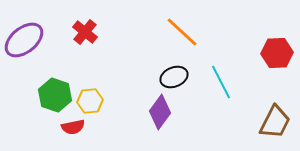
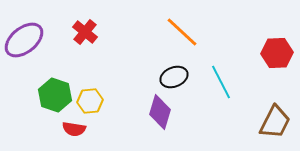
purple diamond: rotated 20 degrees counterclockwise
red semicircle: moved 1 px right, 2 px down; rotated 20 degrees clockwise
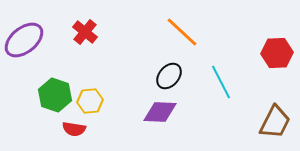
black ellipse: moved 5 px left, 1 px up; rotated 28 degrees counterclockwise
purple diamond: rotated 76 degrees clockwise
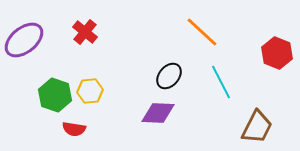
orange line: moved 20 px right
red hexagon: rotated 24 degrees clockwise
yellow hexagon: moved 10 px up
purple diamond: moved 2 px left, 1 px down
brown trapezoid: moved 18 px left, 5 px down
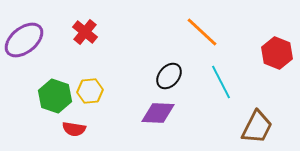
green hexagon: moved 1 px down
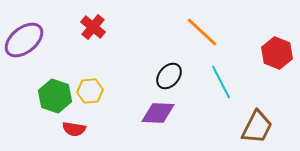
red cross: moved 8 px right, 5 px up
